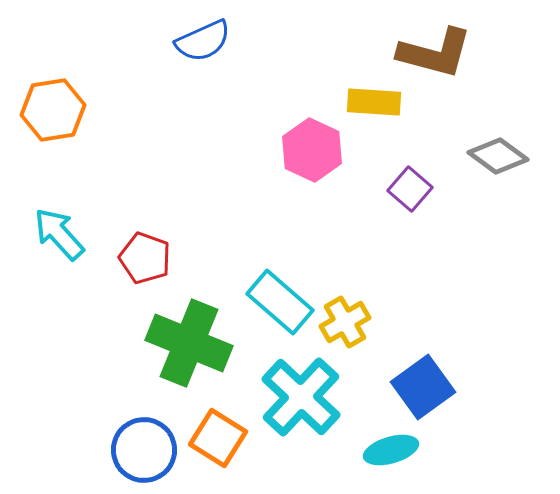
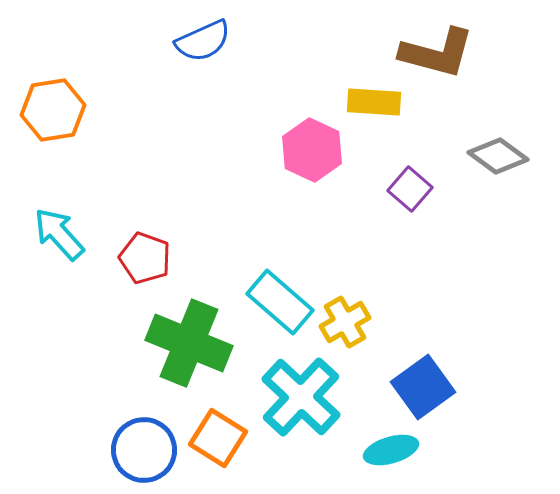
brown L-shape: moved 2 px right
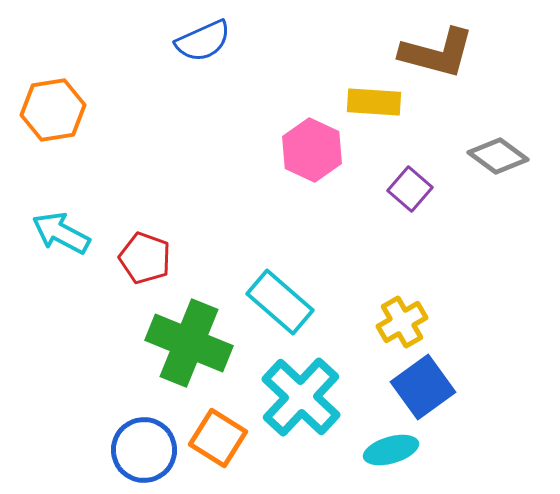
cyan arrow: moved 2 px right, 1 px up; rotated 20 degrees counterclockwise
yellow cross: moved 57 px right
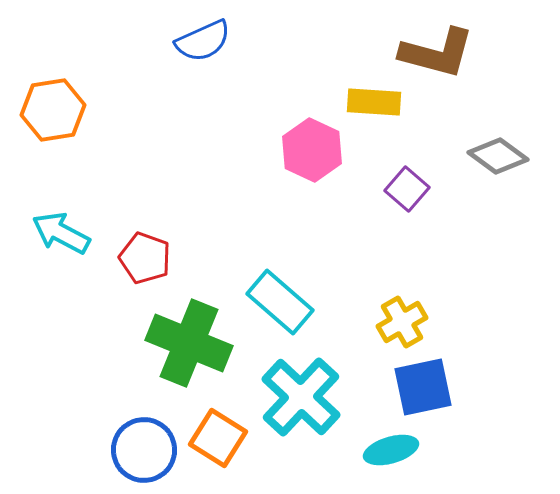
purple square: moved 3 px left
blue square: rotated 24 degrees clockwise
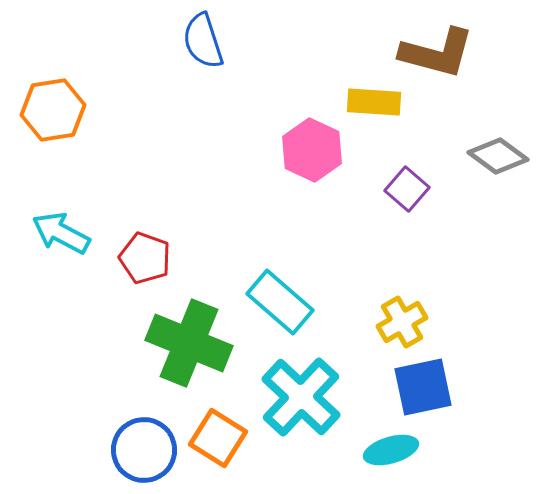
blue semicircle: rotated 96 degrees clockwise
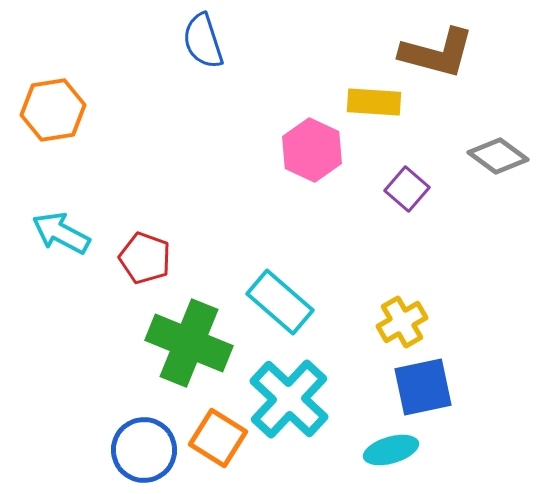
cyan cross: moved 12 px left, 2 px down
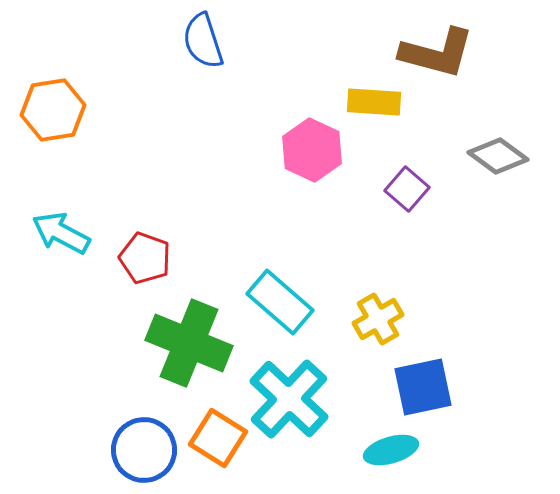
yellow cross: moved 24 px left, 3 px up
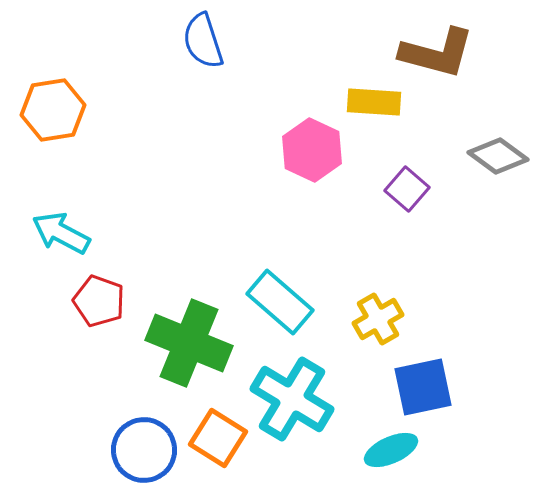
red pentagon: moved 46 px left, 43 px down
cyan cross: moved 3 px right; rotated 12 degrees counterclockwise
cyan ellipse: rotated 8 degrees counterclockwise
